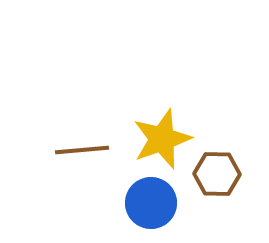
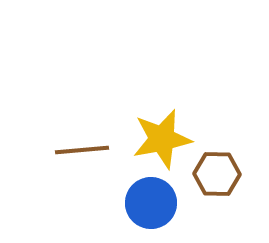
yellow star: rotated 8 degrees clockwise
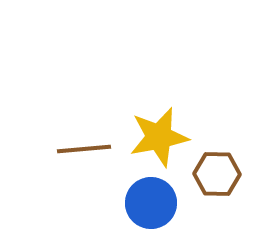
yellow star: moved 3 px left, 2 px up
brown line: moved 2 px right, 1 px up
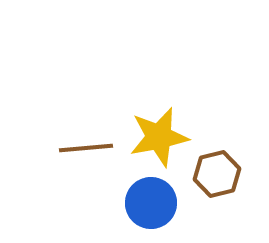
brown line: moved 2 px right, 1 px up
brown hexagon: rotated 15 degrees counterclockwise
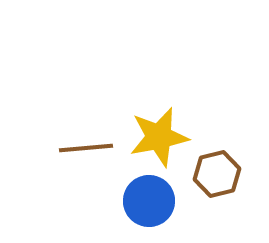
blue circle: moved 2 px left, 2 px up
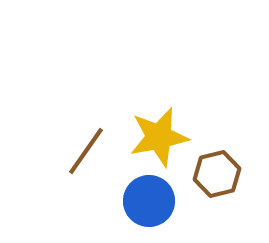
brown line: moved 3 px down; rotated 50 degrees counterclockwise
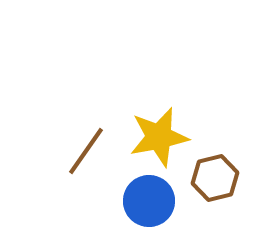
brown hexagon: moved 2 px left, 4 px down
